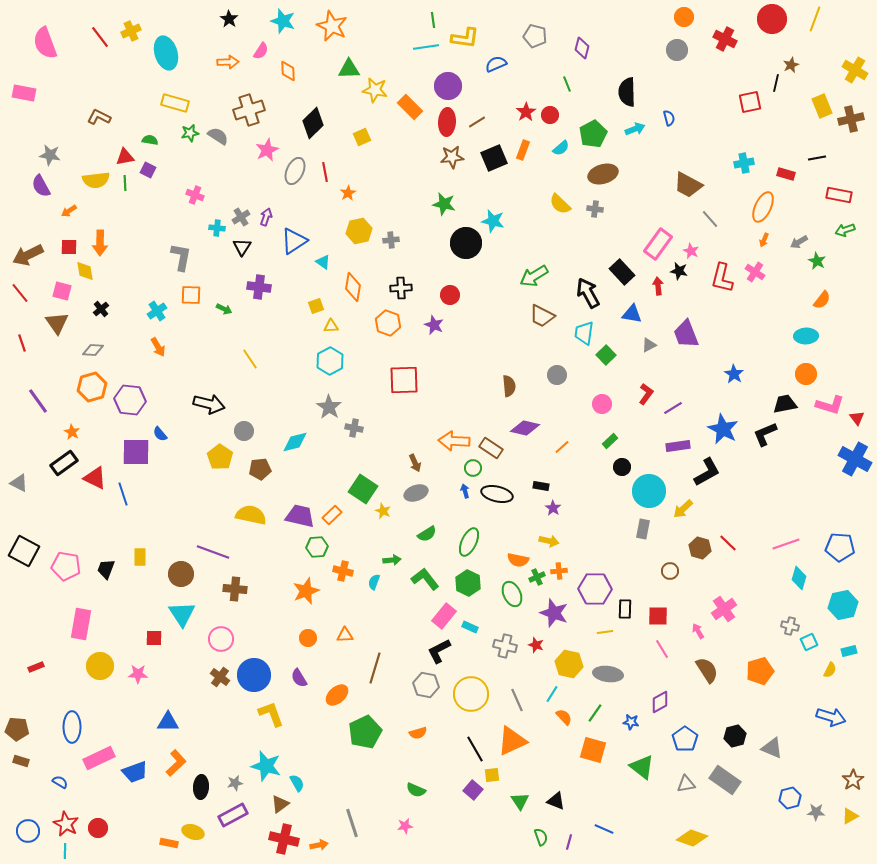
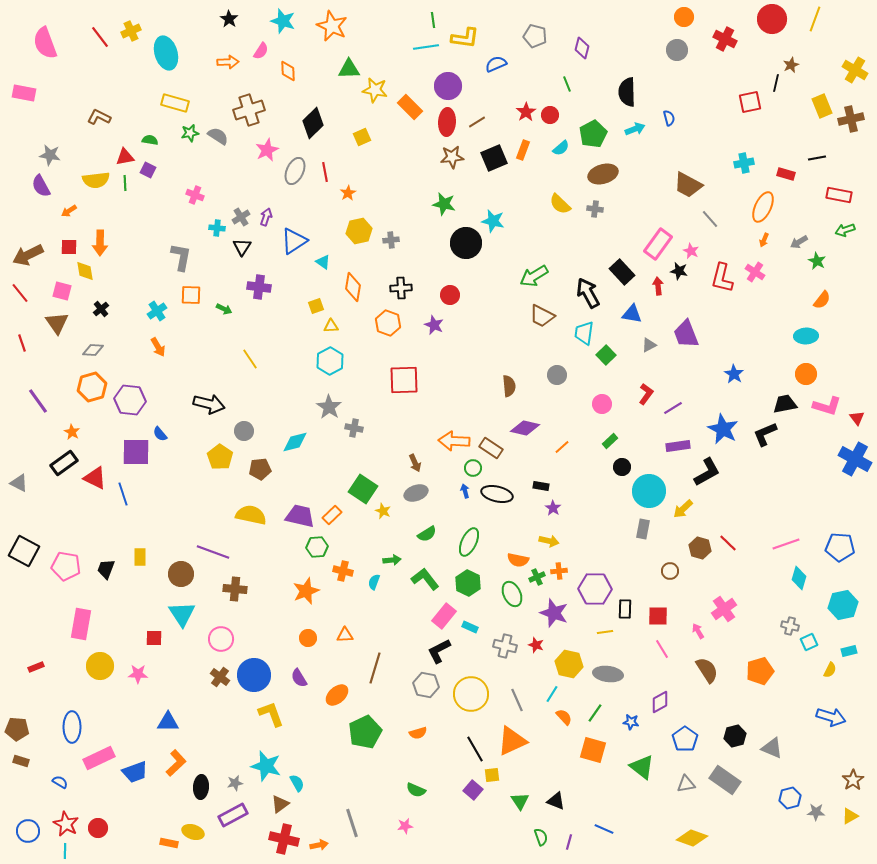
pink L-shape at (830, 405): moved 3 px left, 1 px down
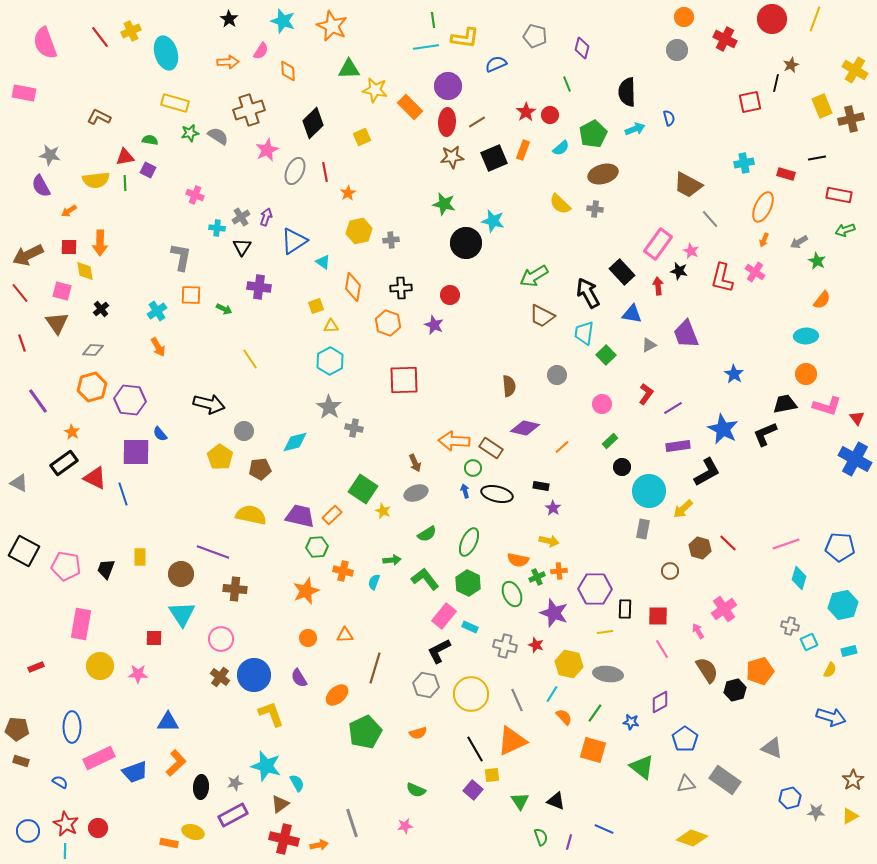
black hexagon at (735, 736): moved 46 px up
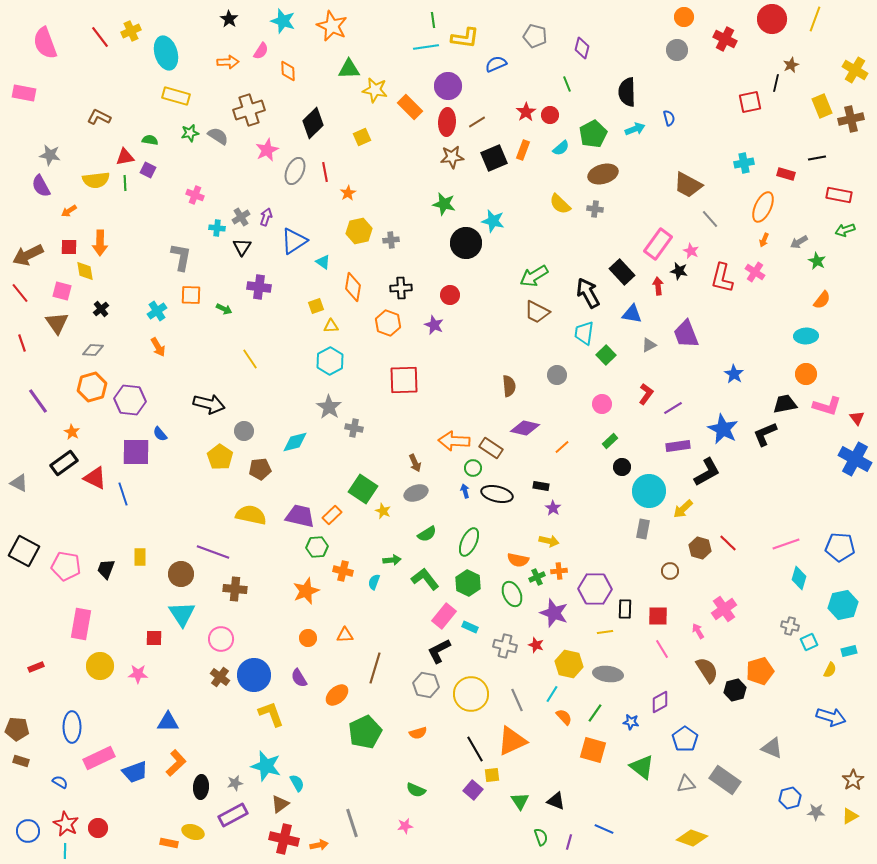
yellow rectangle at (175, 103): moved 1 px right, 7 px up
brown trapezoid at (542, 316): moved 5 px left, 4 px up
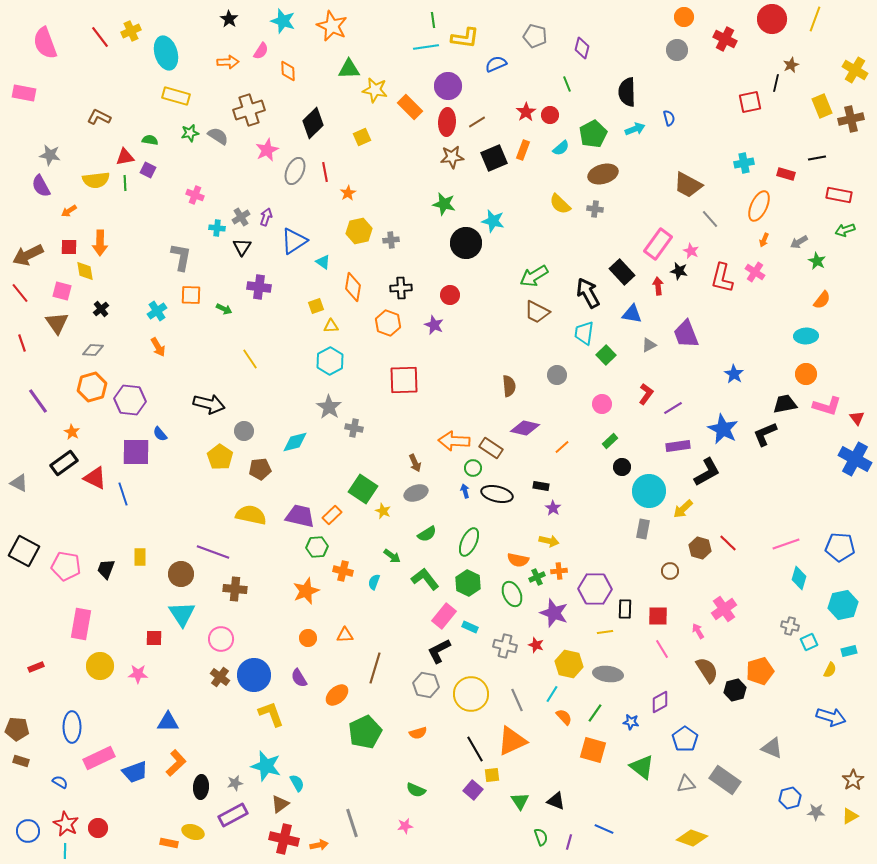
orange ellipse at (763, 207): moved 4 px left, 1 px up
green arrow at (392, 560): moved 4 px up; rotated 42 degrees clockwise
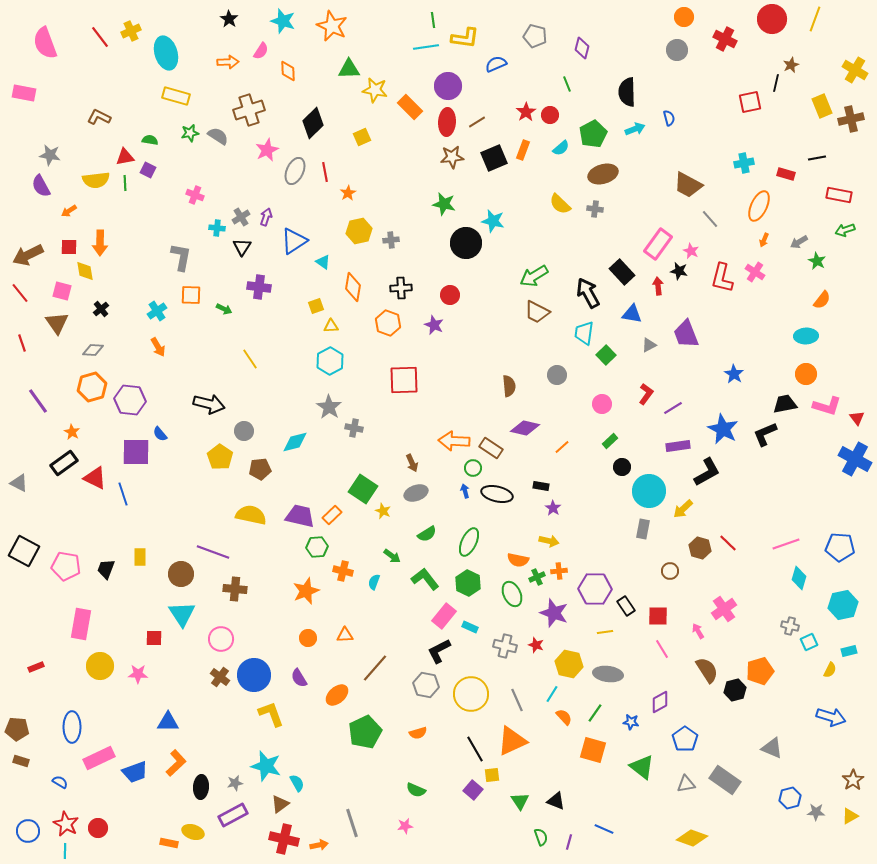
brown arrow at (415, 463): moved 3 px left
black rectangle at (625, 609): moved 1 px right, 3 px up; rotated 36 degrees counterclockwise
brown line at (375, 668): rotated 24 degrees clockwise
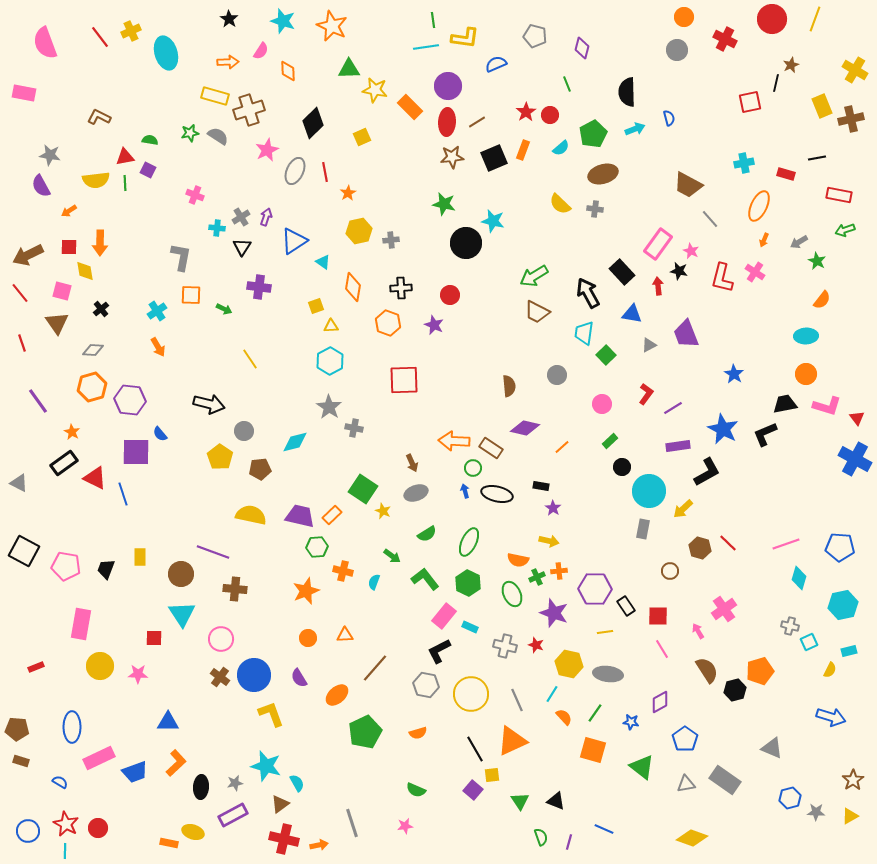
yellow rectangle at (176, 96): moved 39 px right
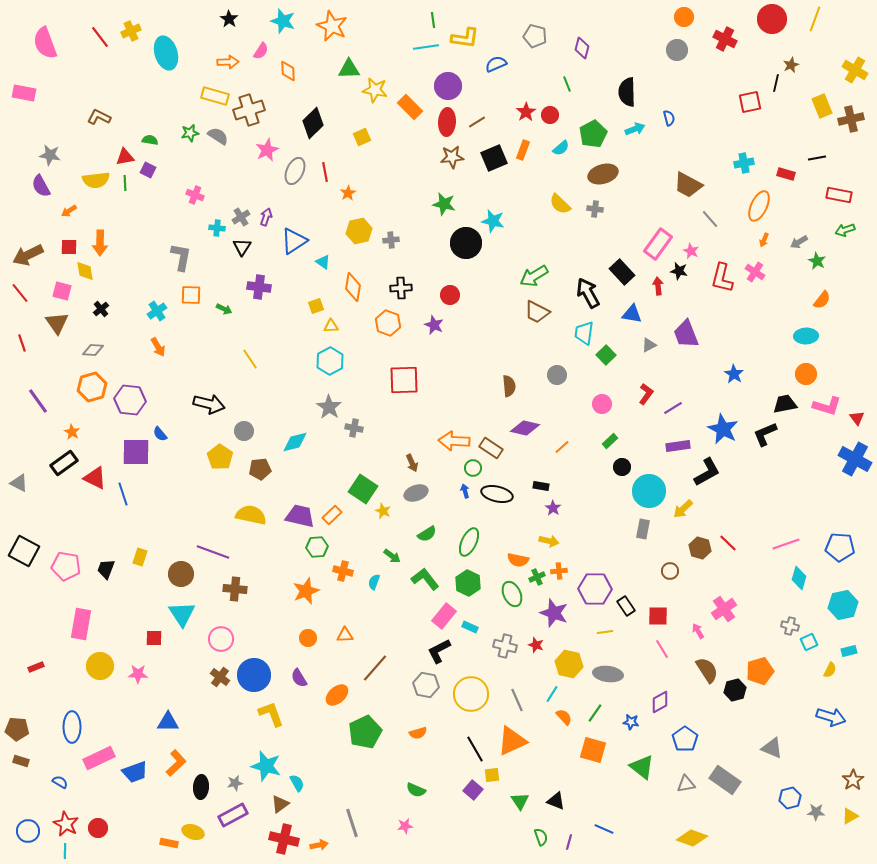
yellow rectangle at (140, 557): rotated 18 degrees clockwise
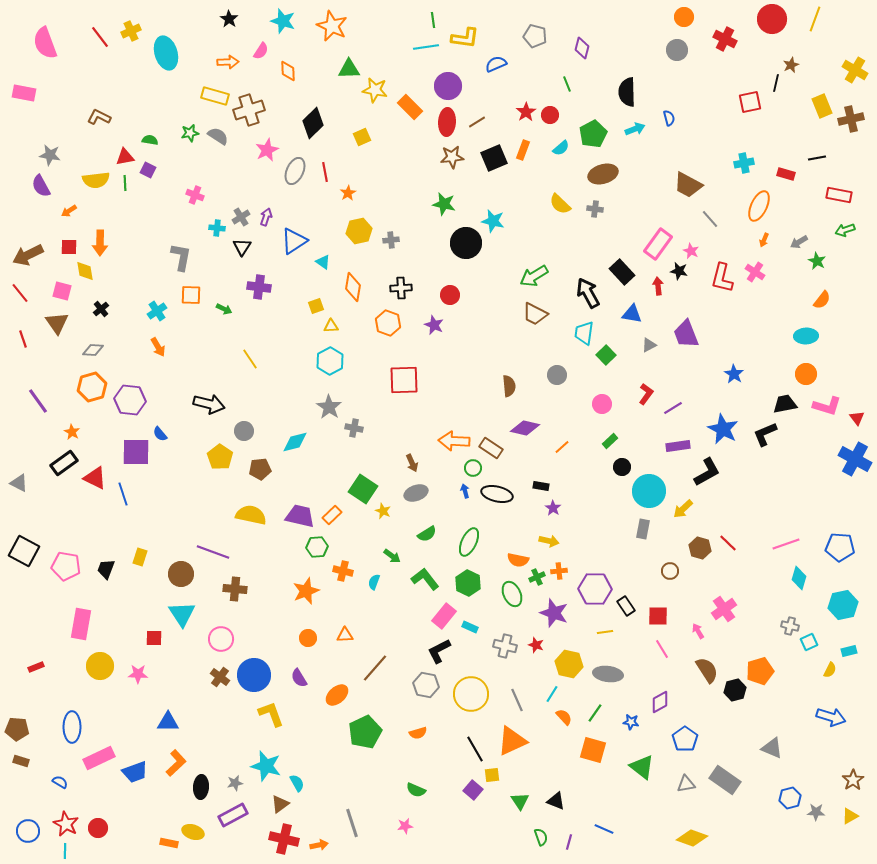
brown trapezoid at (537, 312): moved 2 px left, 2 px down
red line at (22, 343): moved 1 px right, 4 px up
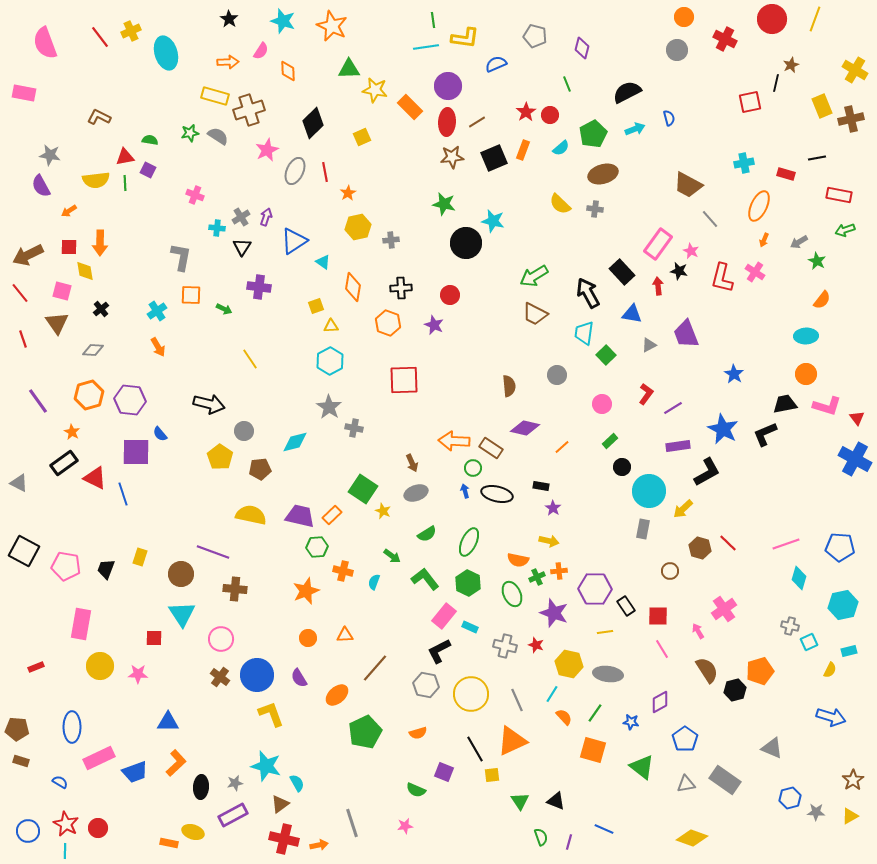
black semicircle at (627, 92): rotated 64 degrees clockwise
yellow hexagon at (359, 231): moved 1 px left, 4 px up
orange hexagon at (92, 387): moved 3 px left, 8 px down
blue circle at (254, 675): moved 3 px right
purple square at (473, 790): moved 29 px left, 18 px up; rotated 18 degrees counterclockwise
